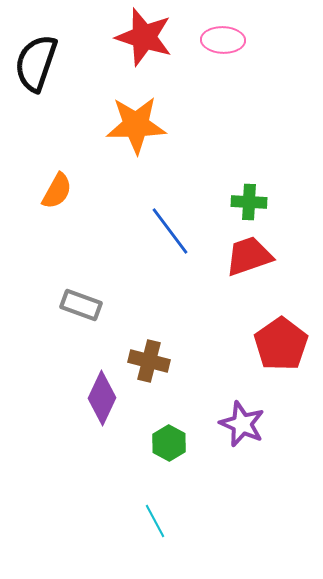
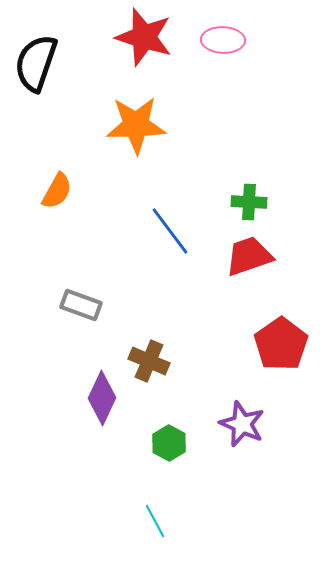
brown cross: rotated 9 degrees clockwise
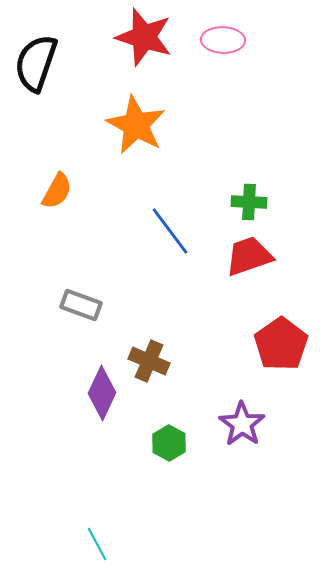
orange star: rotated 30 degrees clockwise
purple diamond: moved 5 px up
purple star: rotated 12 degrees clockwise
cyan line: moved 58 px left, 23 px down
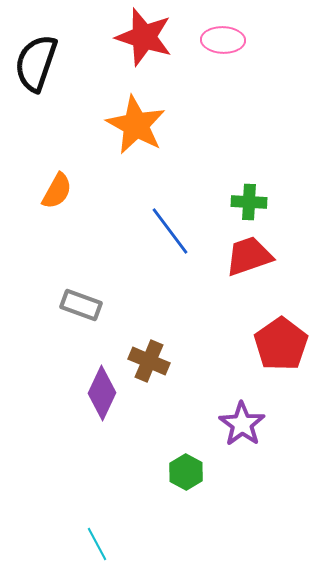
green hexagon: moved 17 px right, 29 px down
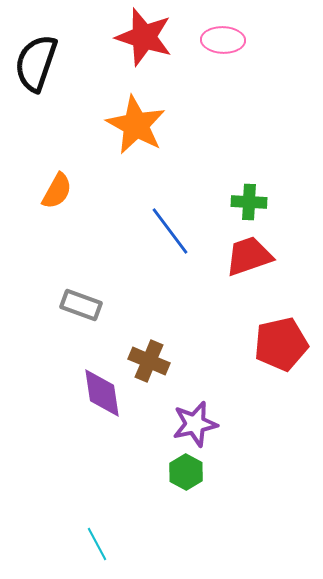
red pentagon: rotated 22 degrees clockwise
purple diamond: rotated 34 degrees counterclockwise
purple star: moved 47 px left; rotated 24 degrees clockwise
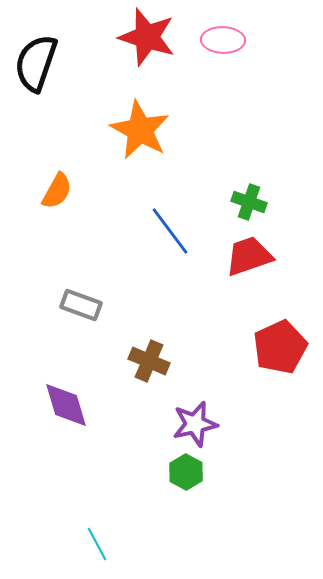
red star: moved 3 px right
orange star: moved 4 px right, 5 px down
green cross: rotated 16 degrees clockwise
red pentagon: moved 1 px left, 3 px down; rotated 12 degrees counterclockwise
purple diamond: moved 36 px left, 12 px down; rotated 8 degrees counterclockwise
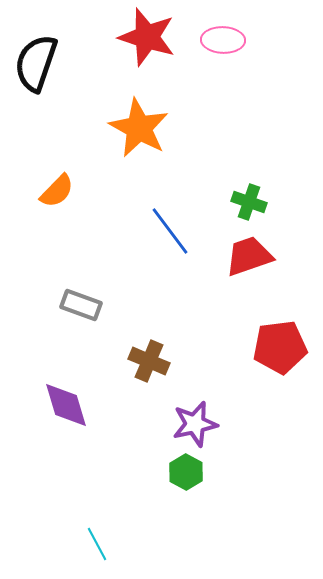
orange star: moved 1 px left, 2 px up
orange semicircle: rotated 15 degrees clockwise
red pentagon: rotated 18 degrees clockwise
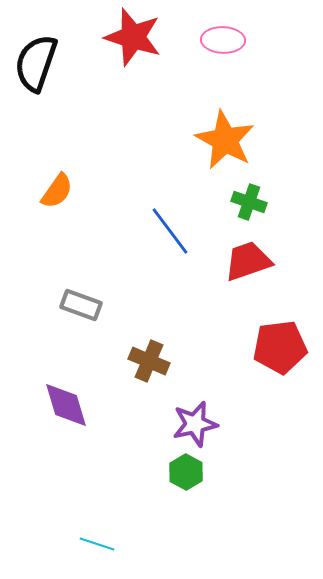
red star: moved 14 px left
orange star: moved 86 px right, 12 px down
orange semicircle: rotated 9 degrees counterclockwise
red trapezoid: moved 1 px left, 5 px down
cyan line: rotated 44 degrees counterclockwise
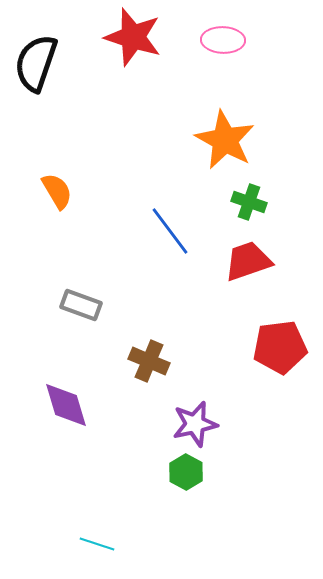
orange semicircle: rotated 66 degrees counterclockwise
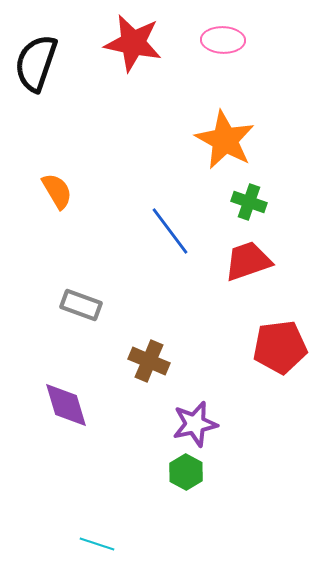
red star: moved 6 px down; rotated 6 degrees counterclockwise
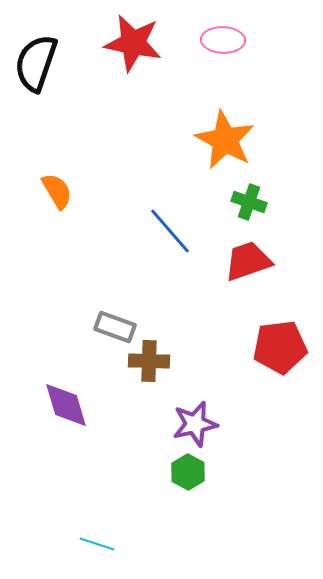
blue line: rotated 4 degrees counterclockwise
gray rectangle: moved 34 px right, 22 px down
brown cross: rotated 21 degrees counterclockwise
green hexagon: moved 2 px right
